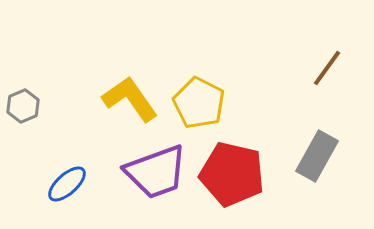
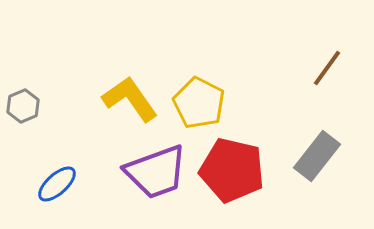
gray rectangle: rotated 9 degrees clockwise
red pentagon: moved 4 px up
blue ellipse: moved 10 px left
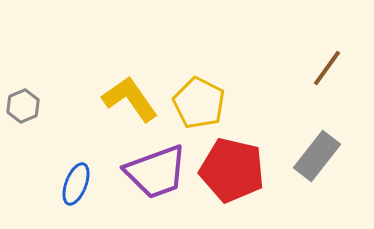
blue ellipse: moved 19 px right; rotated 27 degrees counterclockwise
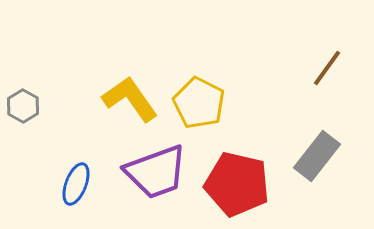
gray hexagon: rotated 8 degrees counterclockwise
red pentagon: moved 5 px right, 14 px down
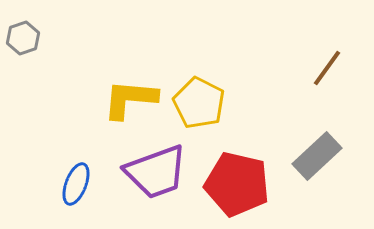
yellow L-shape: rotated 50 degrees counterclockwise
gray hexagon: moved 68 px up; rotated 12 degrees clockwise
gray rectangle: rotated 9 degrees clockwise
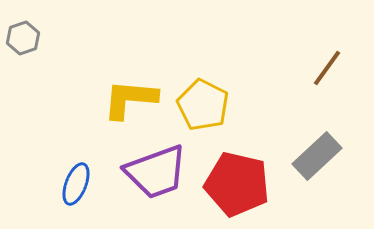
yellow pentagon: moved 4 px right, 2 px down
